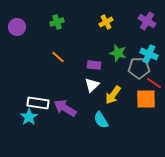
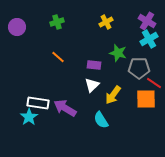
cyan cross: moved 15 px up; rotated 36 degrees clockwise
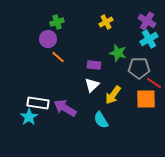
purple circle: moved 31 px right, 12 px down
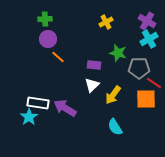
green cross: moved 12 px left, 3 px up; rotated 16 degrees clockwise
cyan semicircle: moved 14 px right, 7 px down
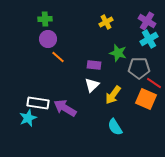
orange square: rotated 25 degrees clockwise
cyan star: moved 1 px left, 1 px down; rotated 12 degrees clockwise
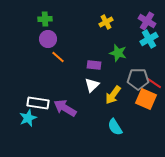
gray pentagon: moved 1 px left, 11 px down
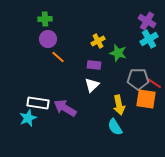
yellow cross: moved 8 px left, 19 px down
yellow arrow: moved 6 px right, 10 px down; rotated 48 degrees counterclockwise
orange square: rotated 15 degrees counterclockwise
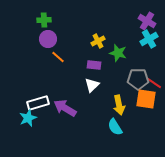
green cross: moved 1 px left, 1 px down
white rectangle: rotated 25 degrees counterclockwise
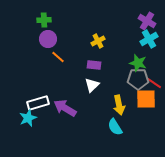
green star: moved 20 px right, 10 px down
orange square: rotated 10 degrees counterclockwise
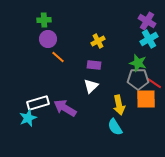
white triangle: moved 1 px left, 1 px down
